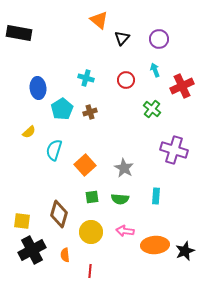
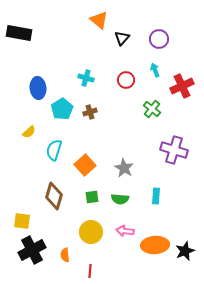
brown diamond: moved 5 px left, 18 px up
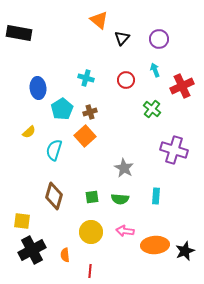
orange square: moved 29 px up
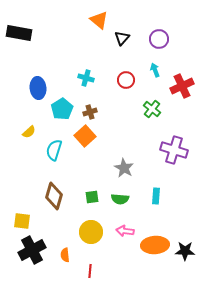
black star: rotated 24 degrees clockwise
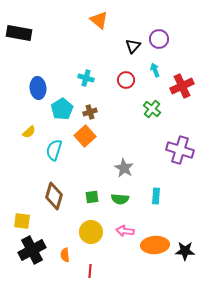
black triangle: moved 11 px right, 8 px down
purple cross: moved 6 px right
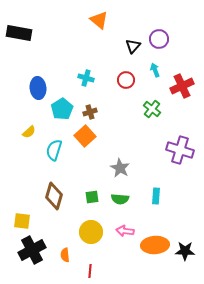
gray star: moved 4 px left
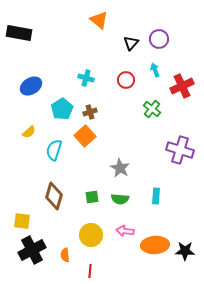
black triangle: moved 2 px left, 3 px up
blue ellipse: moved 7 px left, 2 px up; rotated 65 degrees clockwise
yellow circle: moved 3 px down
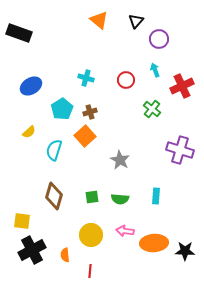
black rectangle: rotated 10 degrees clockwise
black triangle: moved 5 px right, 22 px up
gray star: moved 8 px up
orange ellipse: moved 1 px left, 2 px up
